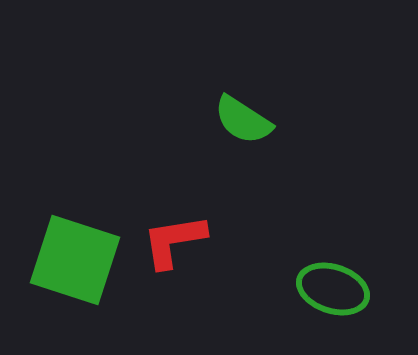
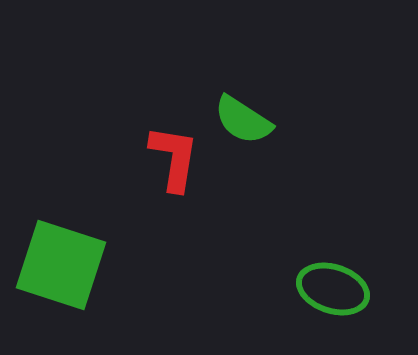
red L-shape: moved 83 px up; rotated 108 degrees clockwise
green square: moved 14 px left, 5 px down
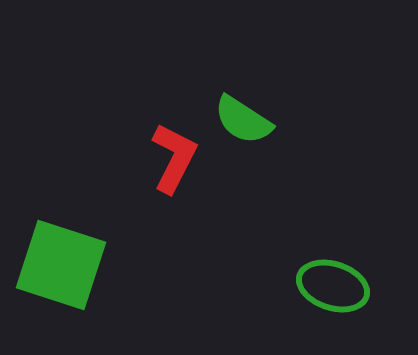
red L-shape: rotated 18 degrees clockwise
green ellipse: moved 3 px up
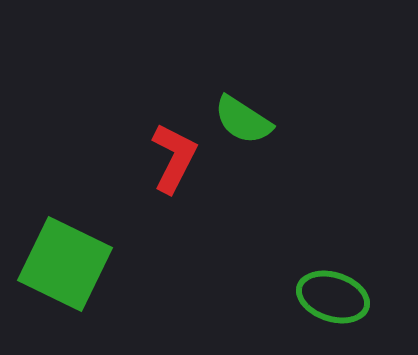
green square: moved 4 px right, 1 px up; rotated 8 degrees clockwise
green ellipse: moved 11 px down
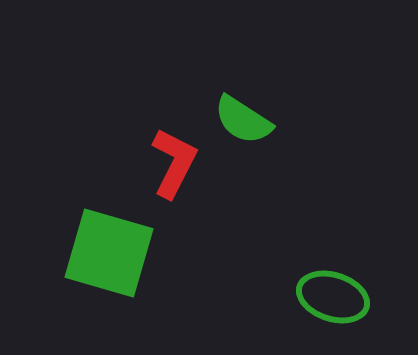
red L-shape: moved 5 px down
green square: moved 44 px right, 11 px up; rotated 10 degrees counterclockwise
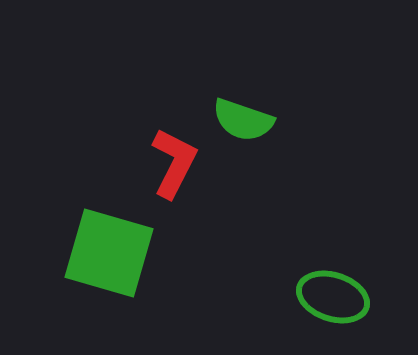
green semicircle: rotated 14 degrees counterclockwise
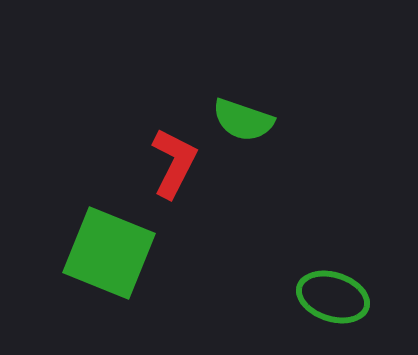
green square: rotated 6 degrees clockwise
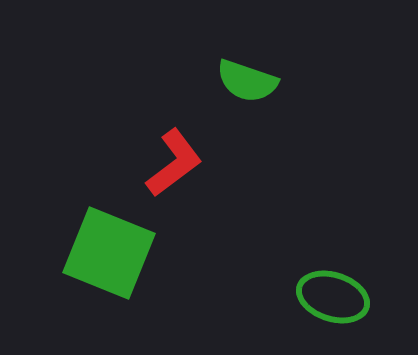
green semicircle: moved 4 px right, 39 px up
red L-shape: rotated 26 degrees clockwise
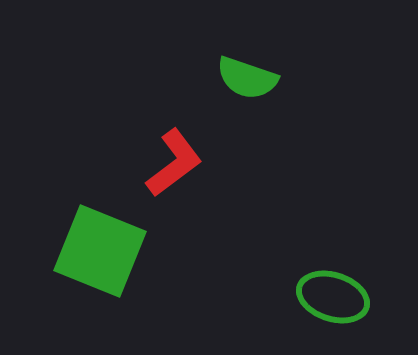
green semicircle: moved 3 px up
green square: moved 9 px left, 2 px up
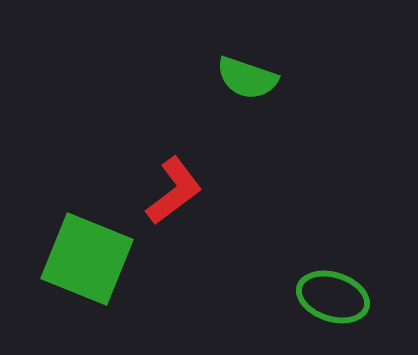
red L-shape: moved 28 px down
green square: moved 13 px left, 8 px down
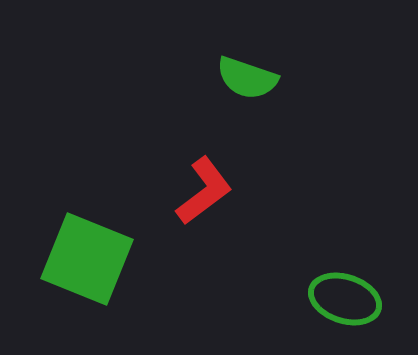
red L-shape: moved 30 px right
green ellipse: moved 12 px right, 2 px down
